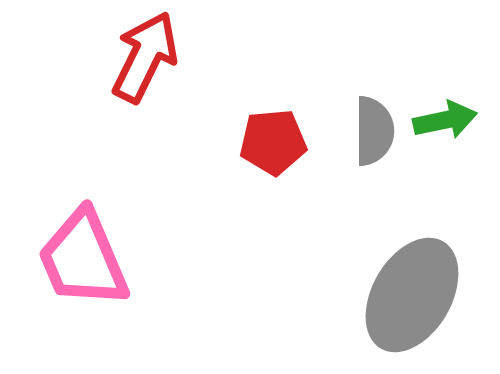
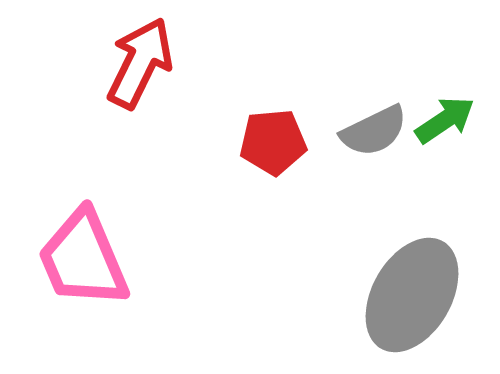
red arrow: moved 5 px left, 6 px down
green arrow: rotated 22 degrees counterclockwise
gray semicircle: rotated 64 degrees clockwise
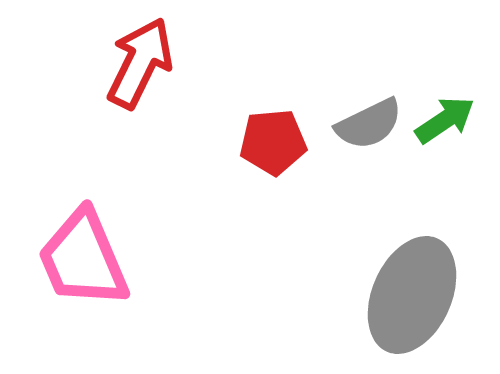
gray semicircle: moved 5 px left, 7 px up
gray ellipse: rotated 6 degrees counterclockwise
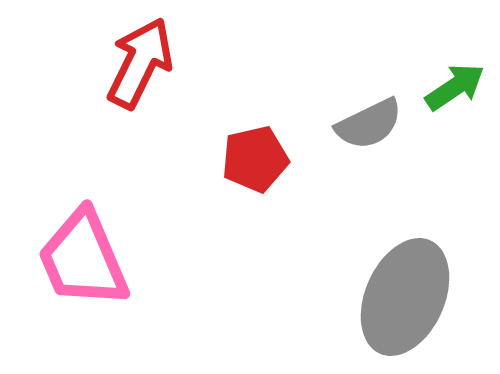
green arrow: moved 10 px right, 33 px up
red pentagon: moved 18 px left, 17 px down; rotated 8 degrees counterclockwise
gray ellipse: moved 7 px left, 2 px down
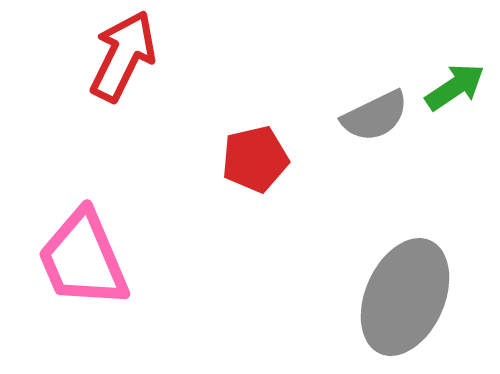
red arrow: moved 17 px left, 7 px up
gray semicircle: moved 6 px right, 8 px up
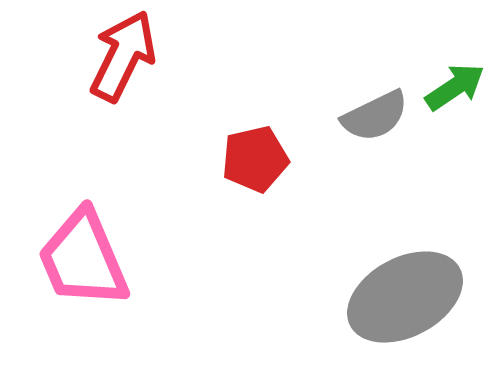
gray ellipse: rotated 38 degrees clockwise
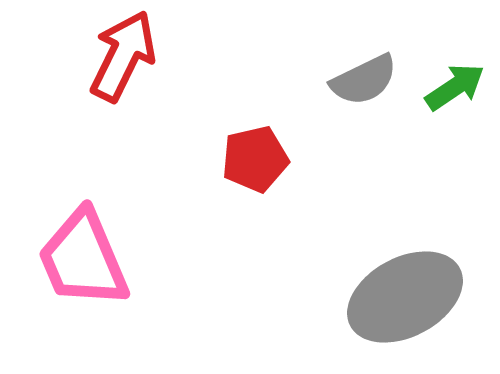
gray semicircle: moved 11 px left, 36 px up
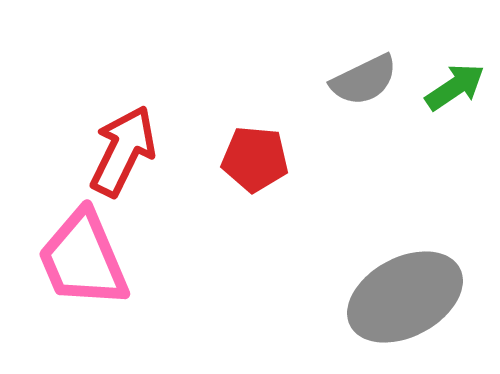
red arrow: moved 95 px down
red pentagon: rotated 18 degrees clockwise
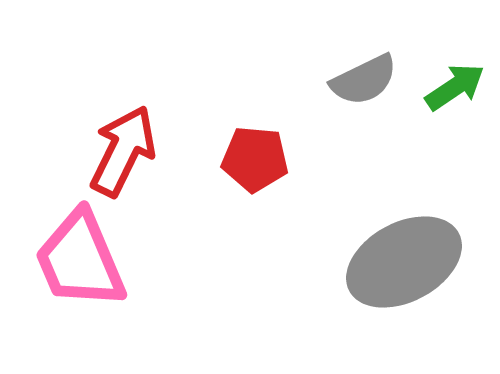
pink trapezoid: moved 3 px left, 1 px down
gray ellipse: moved 1 px left, 35 px up
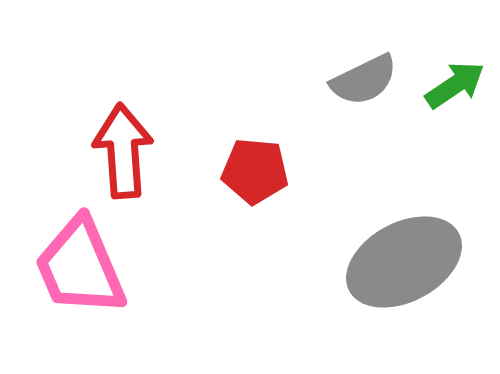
green arrow: moved 2 px up
red arrow: rotated 30 degrees counterclockwise
red pentagon: moved 12 px down
pink trapezoid: moved 7 px down
